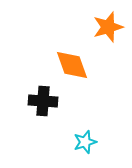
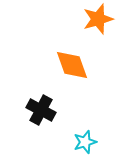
orange star: moved 10 px left, 8 px up
black cross: moved 2 px left, 9 px down; rotated 24 degrees clockwise
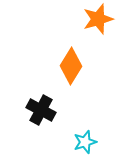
orange diamond: moved 1 px left, 1 px down; rotated 51 degrees clockwise
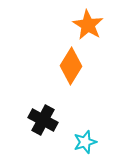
orange star: moved 10 px left, 6 px down; rotated 24 degrees counterclockwise
black cross: moved 2 px right, 10 px down
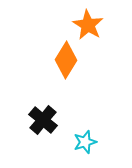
orange diamond: moved 5 px left, 6 px up
black cross: rotated 12 degrees clockwise
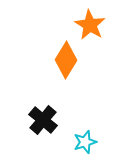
orange star: moved 2 px right
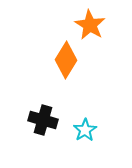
black cross: rotated 24 degrees counterclockwise
cyan star: moved 12 px up; rotated 15 degrees counterclockwise
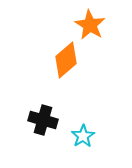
orange diamond: rotated 18 degrees clockwise
cyan star: moved 2 px left, 6 px down
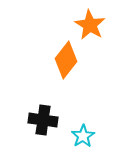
orange diamond: rotated 12 degrees counterclockwise
black cross: rotated 8 degrees counterclockwise
